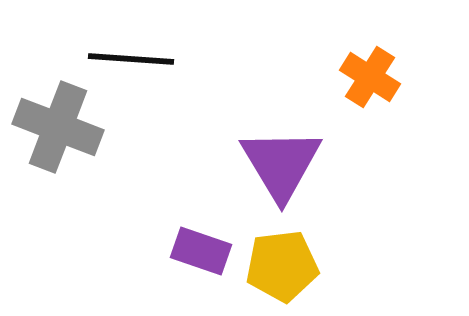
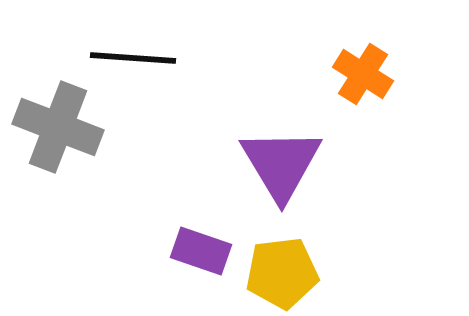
black line: moved 2 px right, 1 px up
orange cross: moved 7 px left, 3 px up
yellow pentagon: moved 7 px down
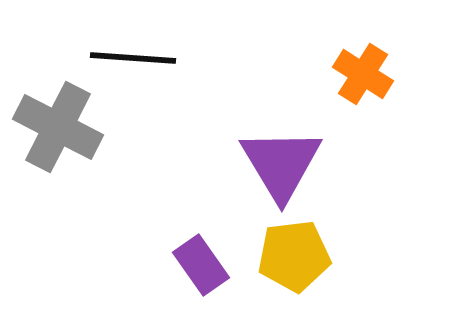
gray cross: rotated 6 degrees clockwise
purple rectangle: moved 14 px down; rotated 36 degrees clockwise
yellow pentagon: moved 12 px right, 17 px up
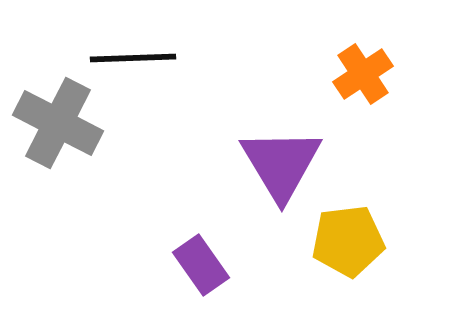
black line: rotated 6 degrees counterclockwise
orange cross: rotated 24 degrees clockwise
gray cross: moved 4 px up
yellow pentagon: moved 54 px right, 15 px up
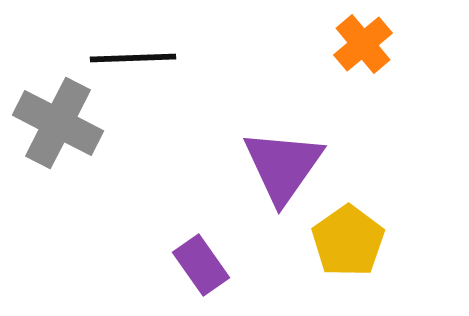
orange cross: moved 30 px up; rotated 6 degrees counterclockwise
purple triangle: moved 2 px right, 2 px down; rotated 6 degrees clockwise
yellow pentagon: rotated 28 degrees counterclockwise
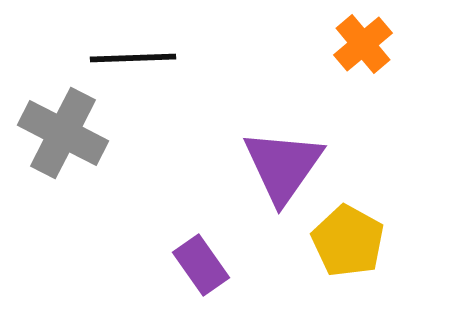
gray cross: moved 5 px right, 10 px down
yellow pentagon: rotated 8 degrees counterclockwise
